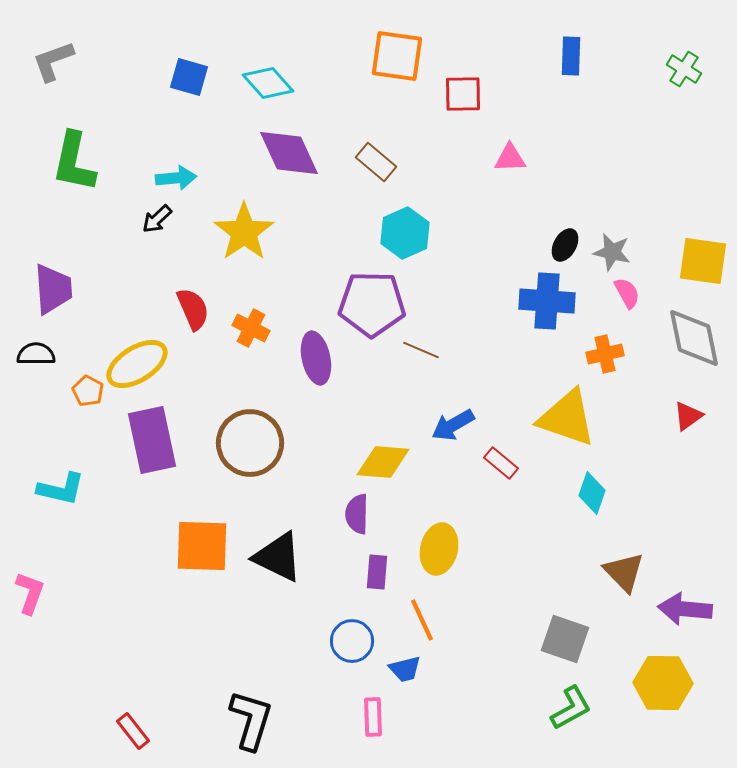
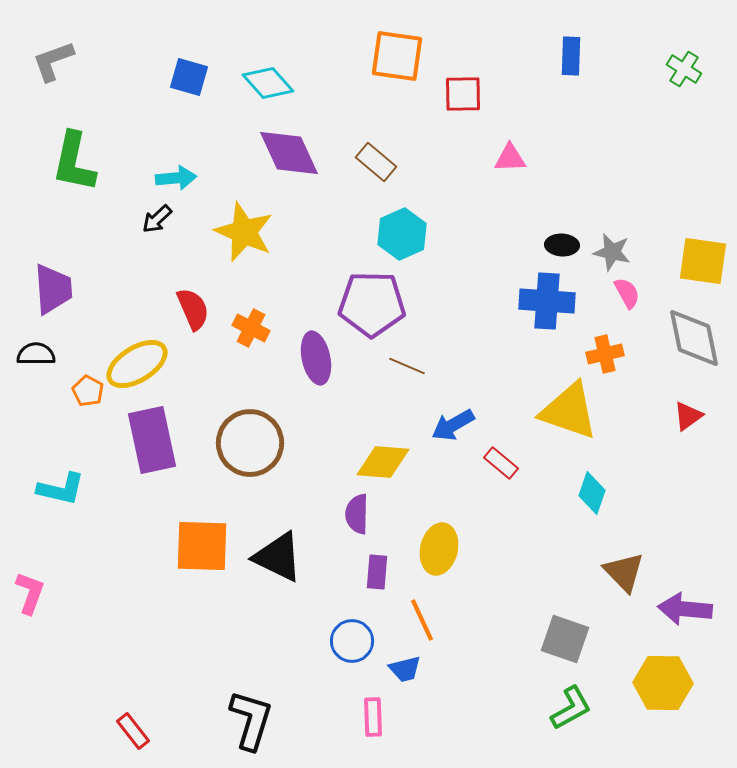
yellow star at (244, 232): rotated 14 degrees counterclockwise
cyan hexagon at (405, 233): moved 3 px left, 1 px down
black ellipse at (565, 245): moved 3 px left; rotated 64 degrees clockwise
brown line at (421, 350): moved 14 px left, 16 px down
yellow triangle at (567, 418): moved 2 px right, 7 px up
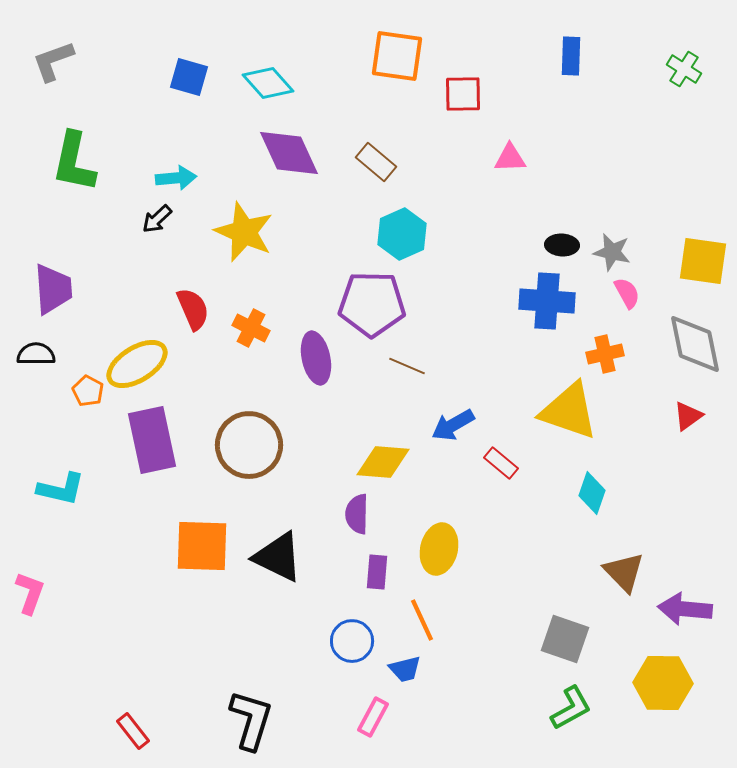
gray diamond at (694, 338): moved 1 px right, 6 px down
brown circle at (250, 443): moved 1 px left, 2 px down
pink rectangle at (373, 717): rotated 30 degrees clockwise
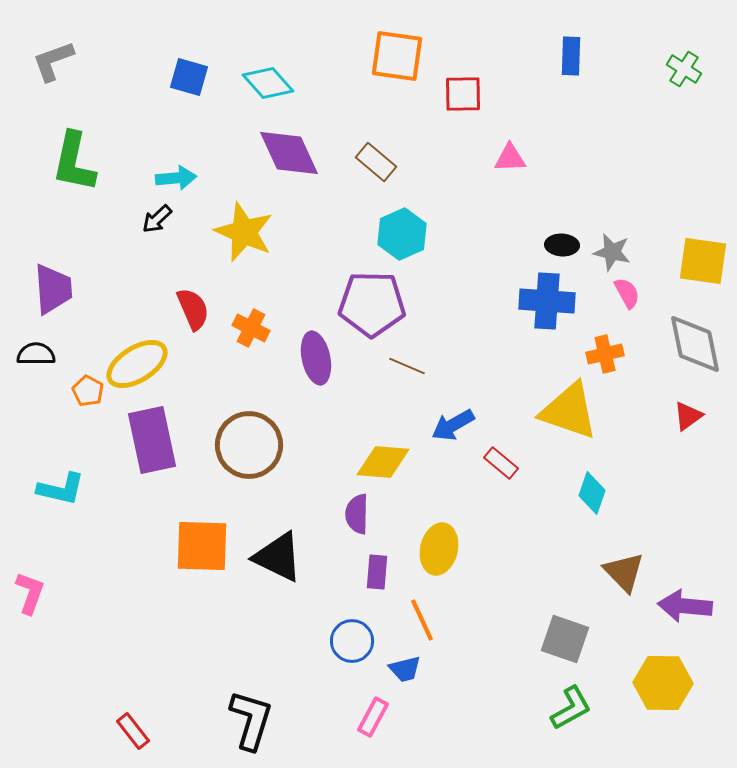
purple arrow at (685, 609): moved 3 px up
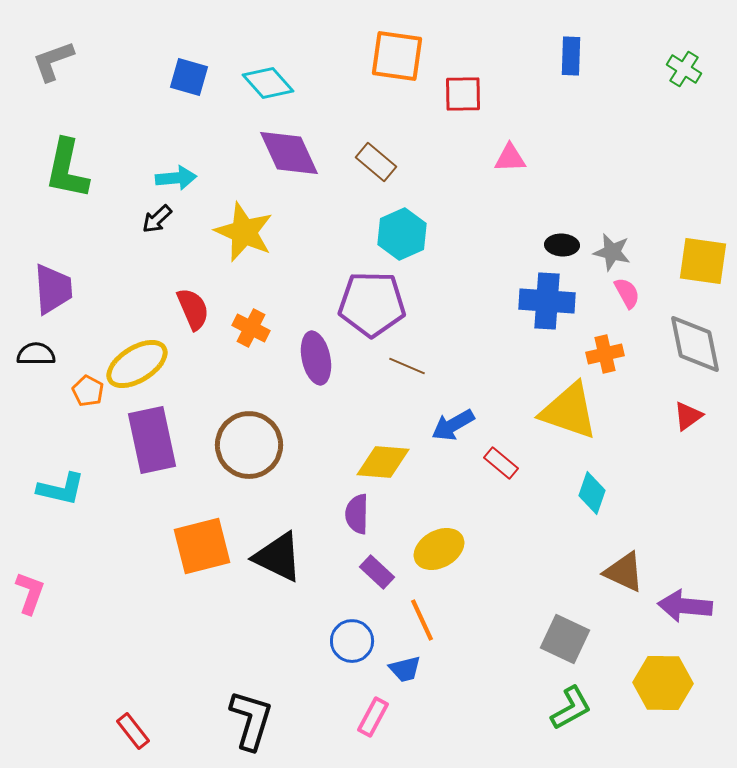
green L-shape at (74, 162): moved 7 px left, 7 px down
orange square at (202, 546): rotated 16 degrees counterclockwise
yellow ellipse at (439, 549): rotated 48 degrees clockwise
purple rectangle at (377, 572): rotated 52 degrees counterclockwise
brown triangle at (624, 572): rotated 21 degrees counterclockwise
gray square at (565, 639): rotated 6 degrees clockwise
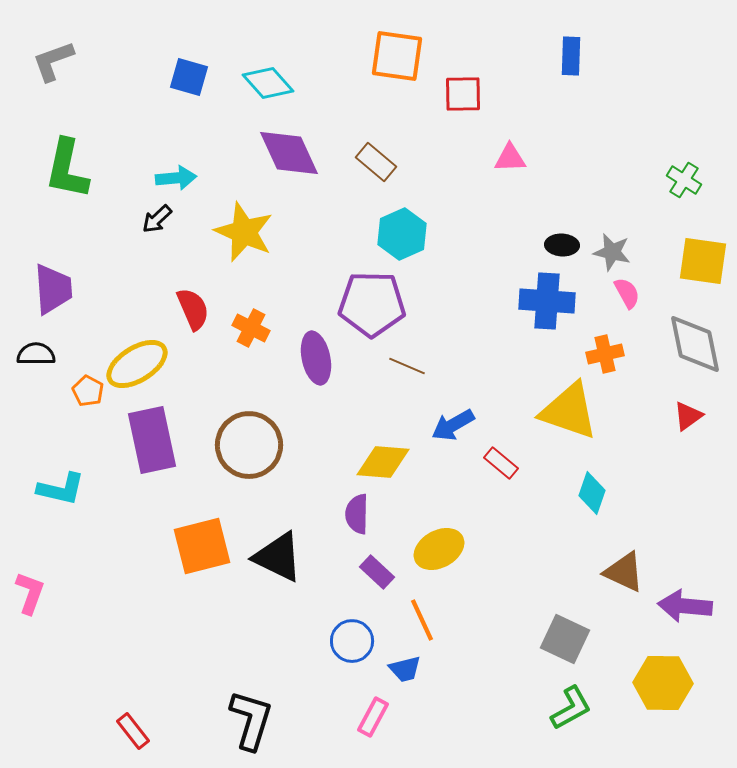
green cross at (684, 69): moved 111 px down
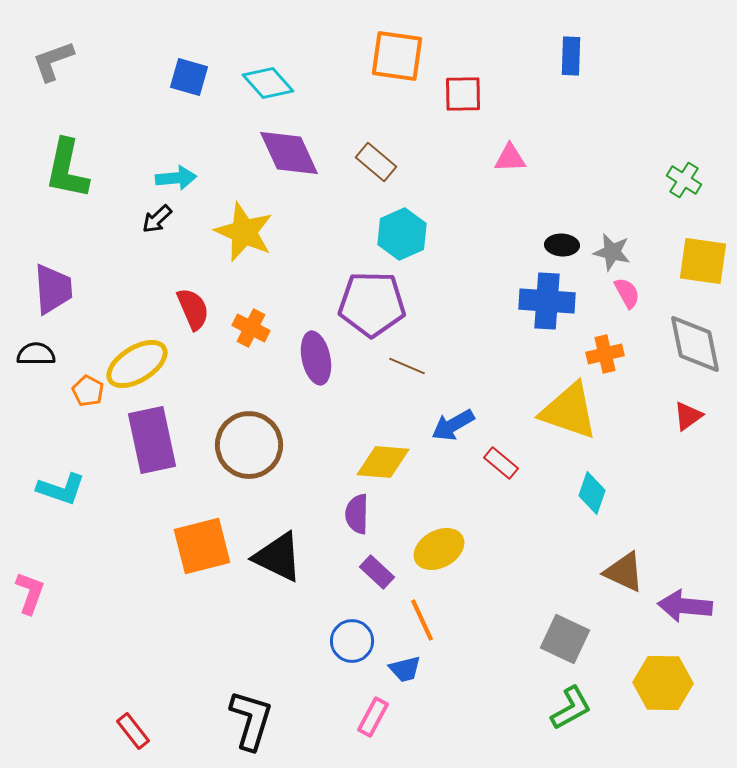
cyan L-shape at (61, 489): rotated 6 degrees clockwise
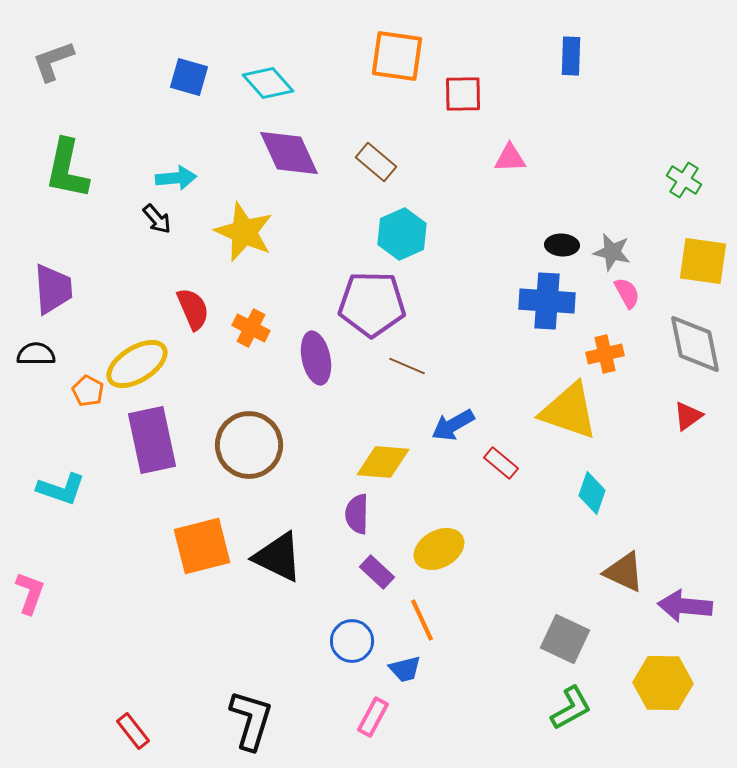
black arrow at (157, 219): rotated 88 degrees counterclockwise
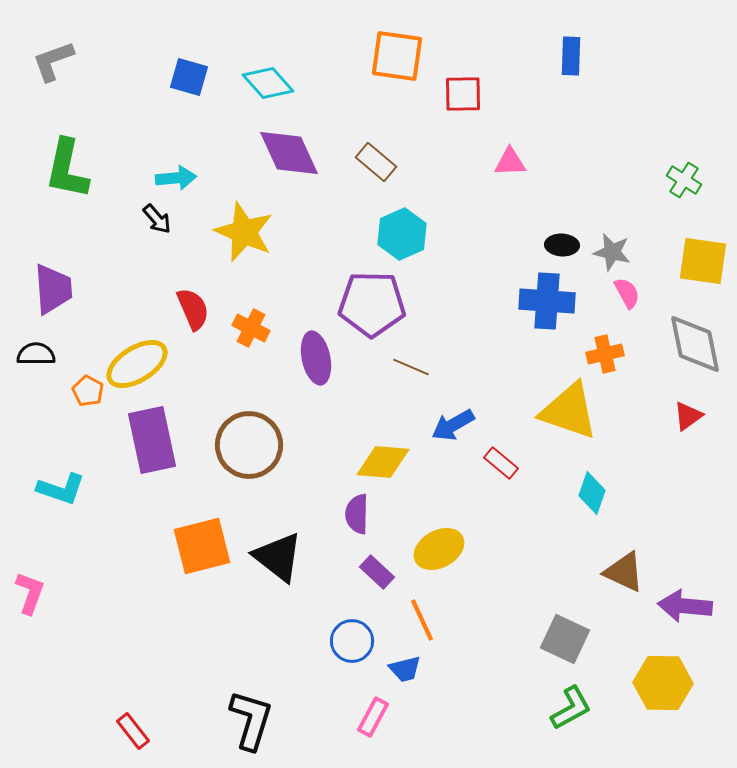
pink triangle at (510, 158): moved 4 px down
brown line at (407, 366): moved 4 px right, 1 px down
black triangle at (278, 557): rotated 12 degrees clockwise
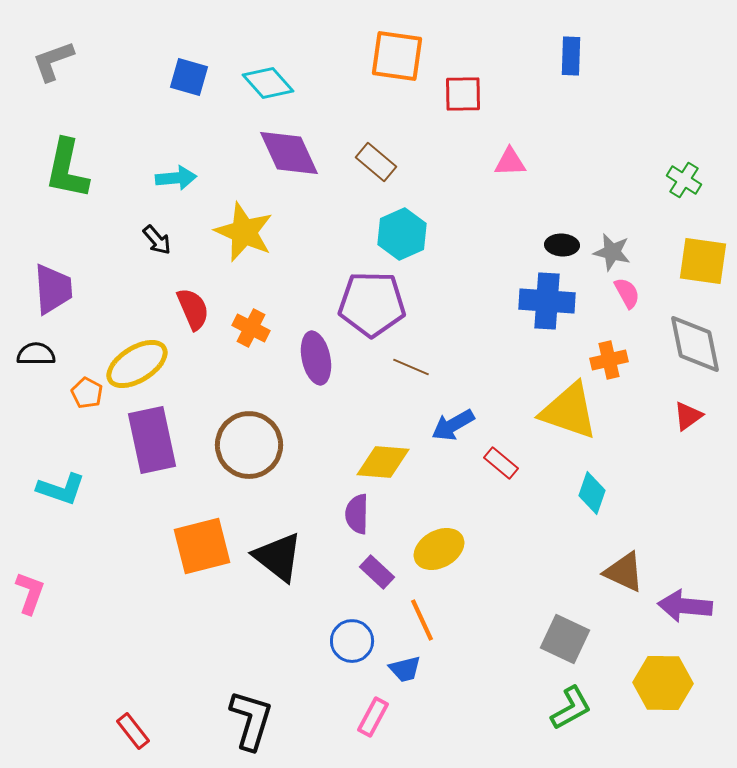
black arrow at (157, 219): moved 21 px down
orange cross at (605, 354): moved 4 px right, 6 px down
orange pentagon at (88, 391): moved 1 px left, 2 px down
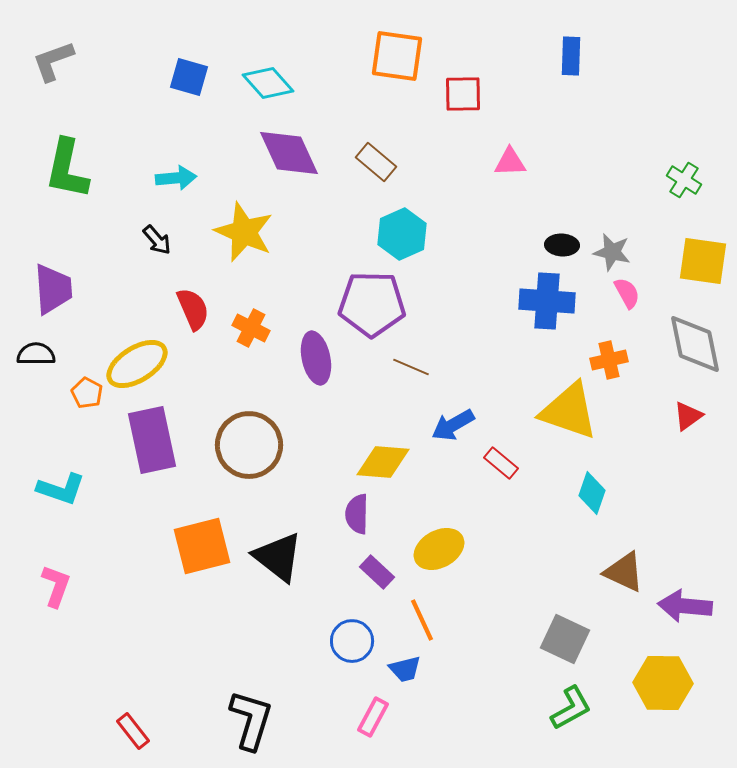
pink L-shape at (30, 593): moved 26 px right, 7 px up
